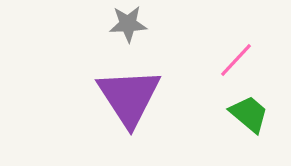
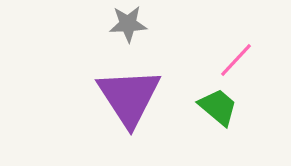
green trapezoid: moved 31 px left, 7 px up
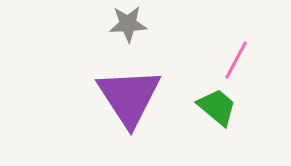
pink line: rotated 15 degrees counterclockwise
green trapezoid: moved 1 px left
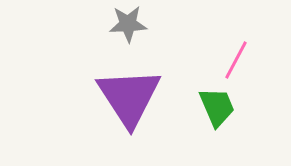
green trapezoid: rotated 27 degrees clockwise
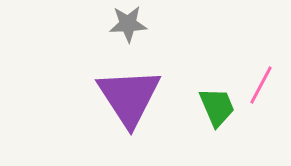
pink line: moved 25 px right, 25 px down
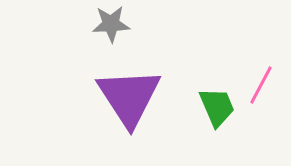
gray star: moved 17 px left
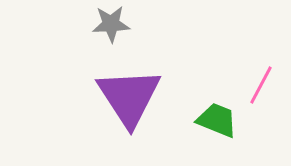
green trapezoid: moved 13 px down; rotated 45 degrees counterclockwise
